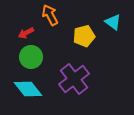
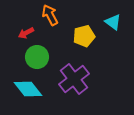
green circle: moved 6 px right
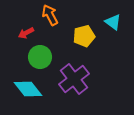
green circle: moved 3 px right
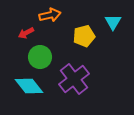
orange arrow: rotated 105 degrees clockwise
cyan triangle: rotated 24 degrees clockwise
cyan diamond: moved 1 px right, 3 px up
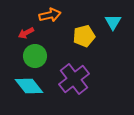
green circle: moved 5 px left, 1 px up
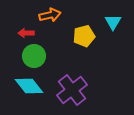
red arrow: rotated 28 degrees clockwise
green circle: moved 1 px left
purple cross: moved 2 px left, 11 px down
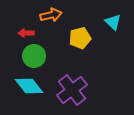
orange arrow: moved 1 px right
cyan triangle: rotated 18 degrees counterclockwise
yellow pentagon: moved 4 px left, 2 px down
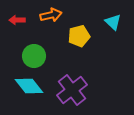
red arrow: moved 9 px left, 13 px up
yellow pentagon: moved 1 px left, 2 px up
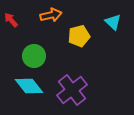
red arrow: moved 6 px left; rotated 49 degrees clockwise
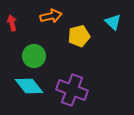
orange arrow: moved 1 px down
red arrow: moved 1 px right, 3 px down; rotated 28 degrees clockwise
purple cross: rotated 32 degrees counterclockwise
